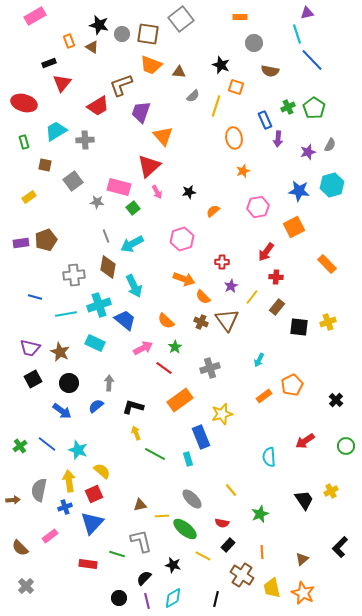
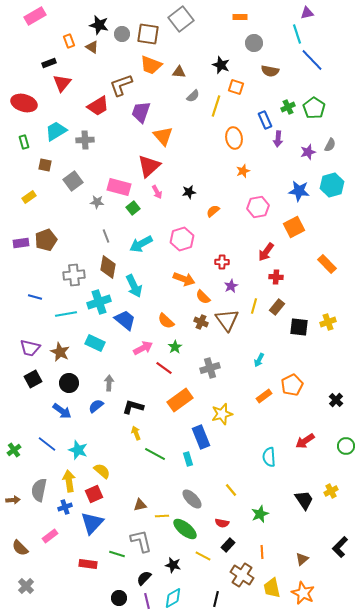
cyan arrow at (132, 244): moved 9 px right
yellow line at (252, 297): moved 2 px right, 9 px down; rotated 21 degrees counterclockwise
cyan cross at (99, 305): moved 3 px up
green cross at (20, 446): moved 6 px left, 4 px down
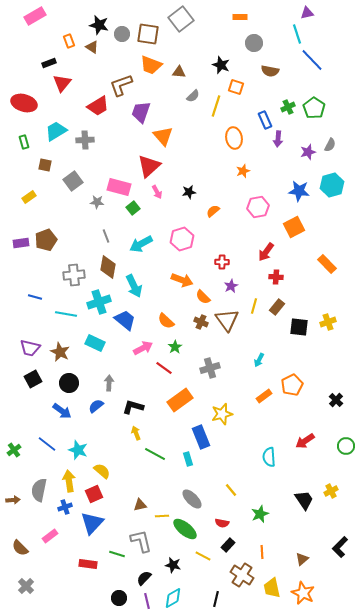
orange arrow at (184, 279): moved 2 px left, 1 px down
cyan line at (66, 314): rotated 20 degrees clockwise
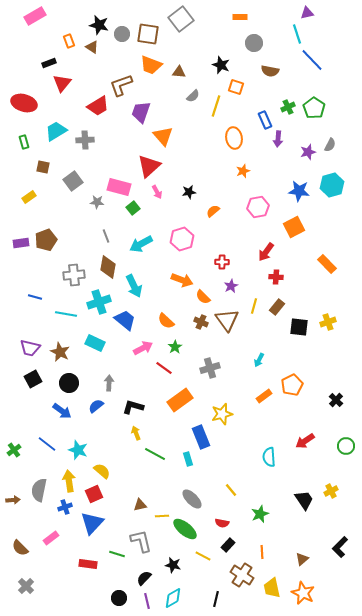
brown square at (45, 165): moved 2 px left, 2 px down
pink rectangle at (50, 536): moved 1 px right, 2 px down
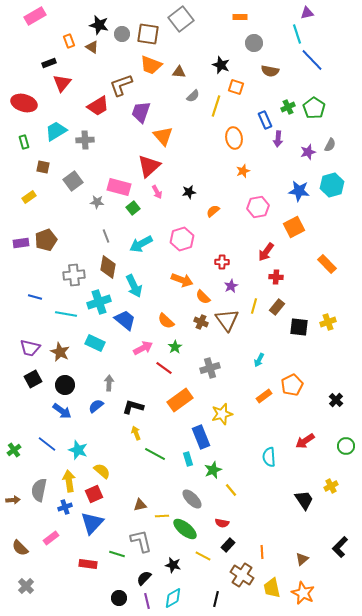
black circle at (69, 383): moved 4 px left, 2 px down
yellow cross at (331, 491): moved 5 px up
green star at (260, 514): moved 47 px left, 44 px up
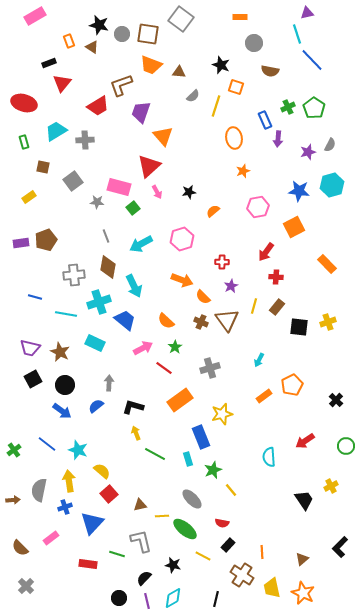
gray square at (181, 19): rotated 15 degrees counterclockwise
red square at (94, 494): moved 15 px right; rotated 18 degrees counterclockwise
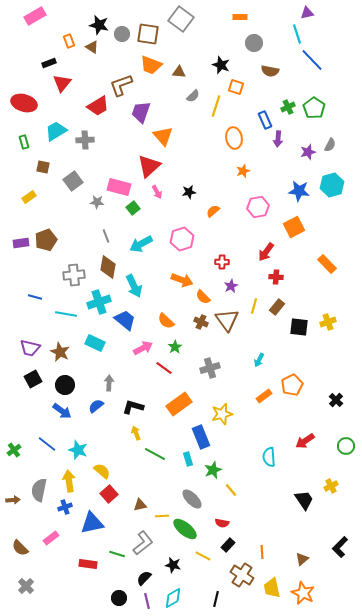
orange rectangle at (180, 400): moved 1 px left, 4 px down
blue triangle at (92, 523): rotated 35 degrees clockwise
gray L-shape at (141, 541): moved 2 px right, 2 px down; rotated 65 degrees clockwise
